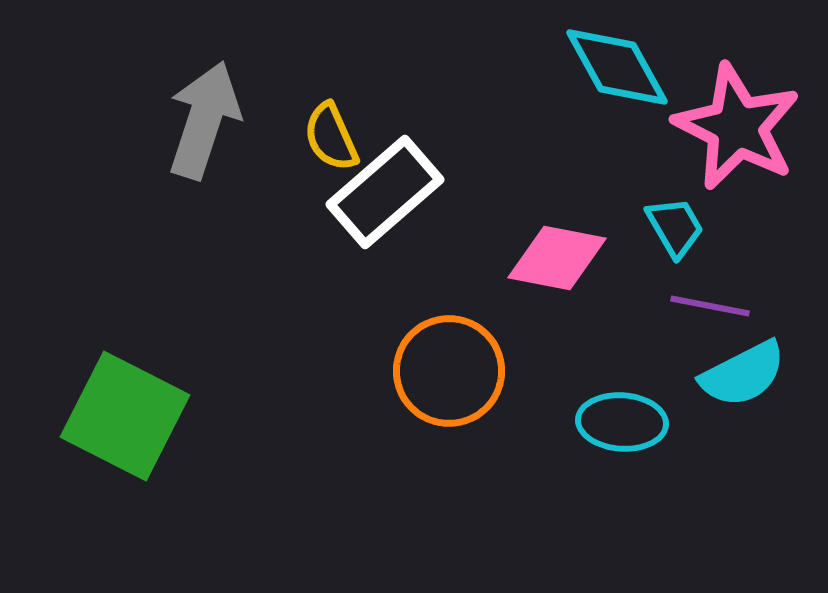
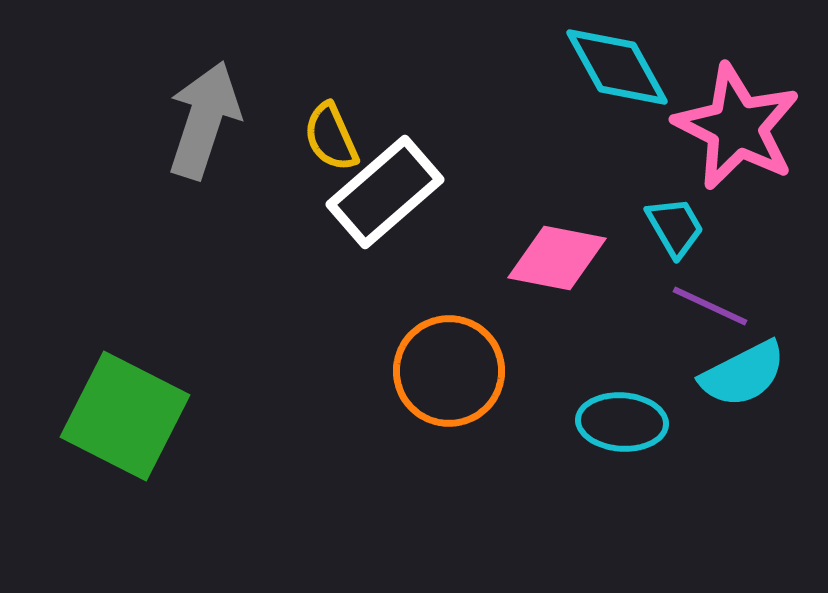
purple line: rotated 14 degrees clockwise
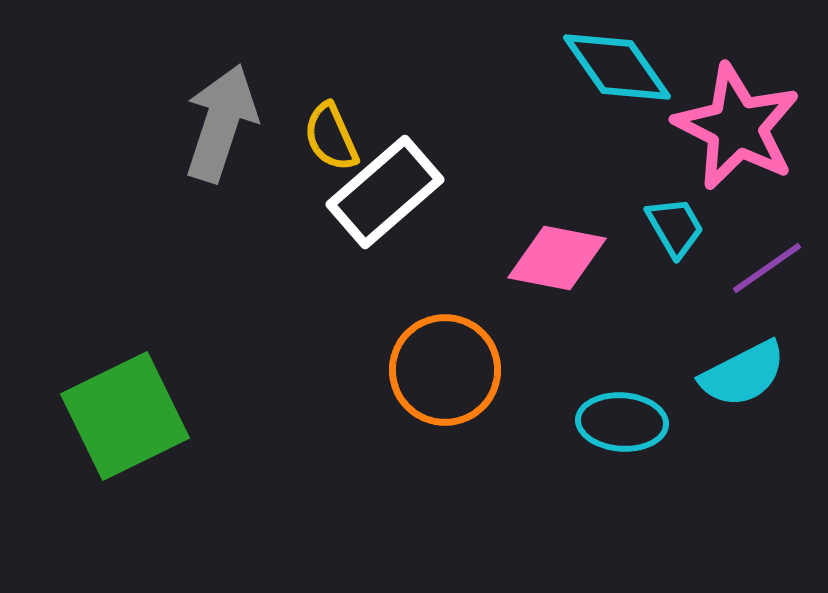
cyan diamond: rotated 6 degrees counterclockwise
gray arrow: moved 17 px right, 3 px down
purple line: moved 57 px right, 38 px up; rotated 60 degrees counterclockwise
orange circle: moved 4 px left, 1 px up
green square: rotated 37 degrees clockwise
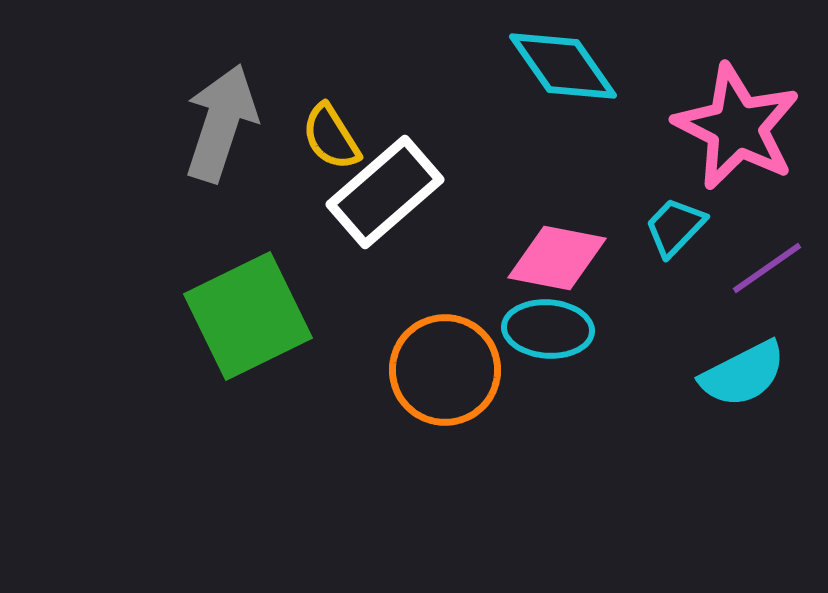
cyan diamond: moved 54 px left, 1 px up
yellow semicircle: rotated 8 degrees counterclockwise
cyan trapezoid: rotated 106 degrees counterclockwise
green square: moved 123 px right, 100 px up
cyan ellipse: moved 74 px left, 93 px up
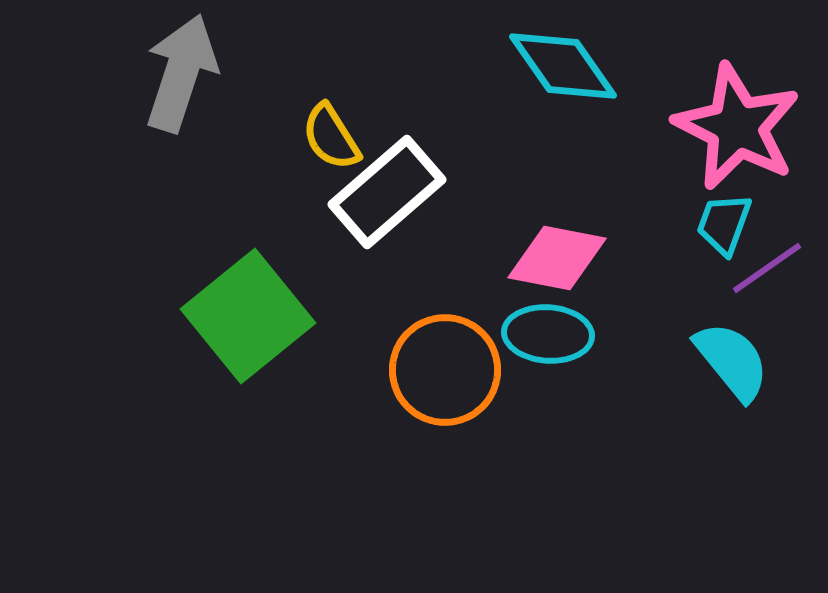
gray arrow: moved 40 px left, 50 px up
white rectangle: moved 2 px right
cyan trapezoid: moved 49 px right, 3 px up; rotated 24 degrees counterclockwise
green square: rotated 13 degrees counterclockwise
cyan ellipse: moved 5 px down
cyan semicircle: moved 11 px left, 13 px up; rotated 102 degrees counterclockwise
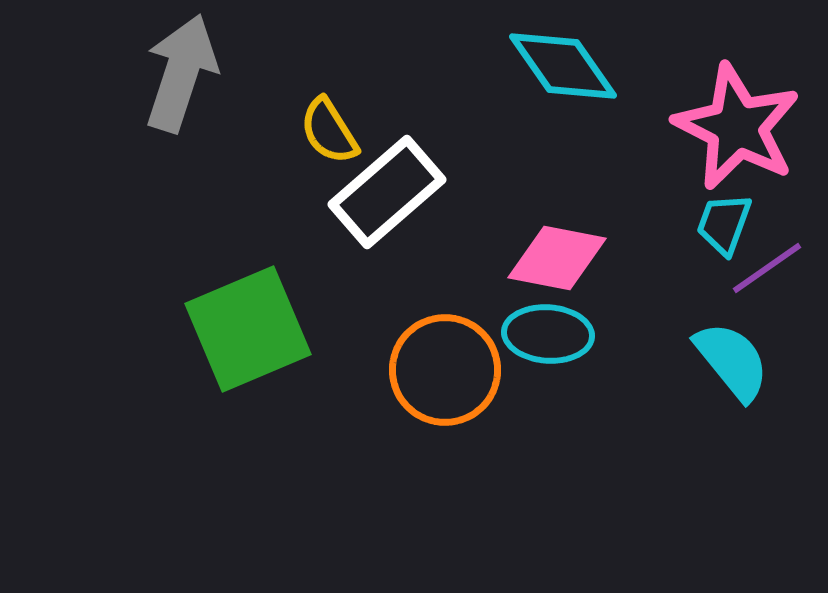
yellow semicircle: moved 2 px left, 6 px up
green square: moved 13 px down; rotated 16 degrees clockwise
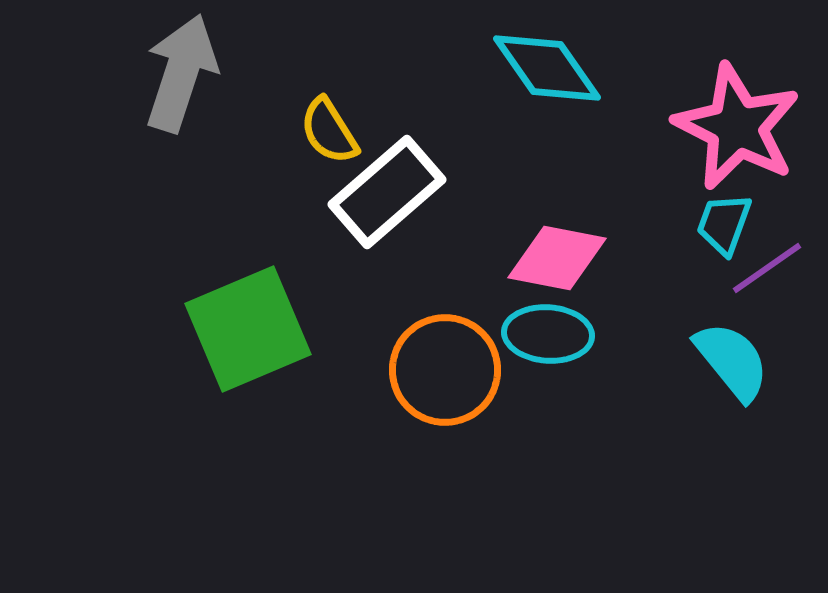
cyan diamond: moved 16 px left, 2 px down
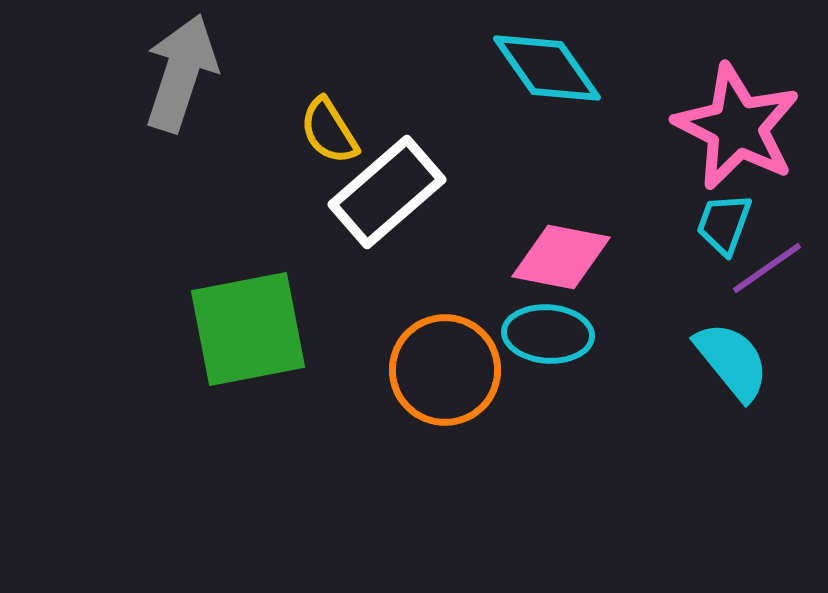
pink diamond: moved 4 px right, 1 px up
green square: rotated 12 degrees clockwise
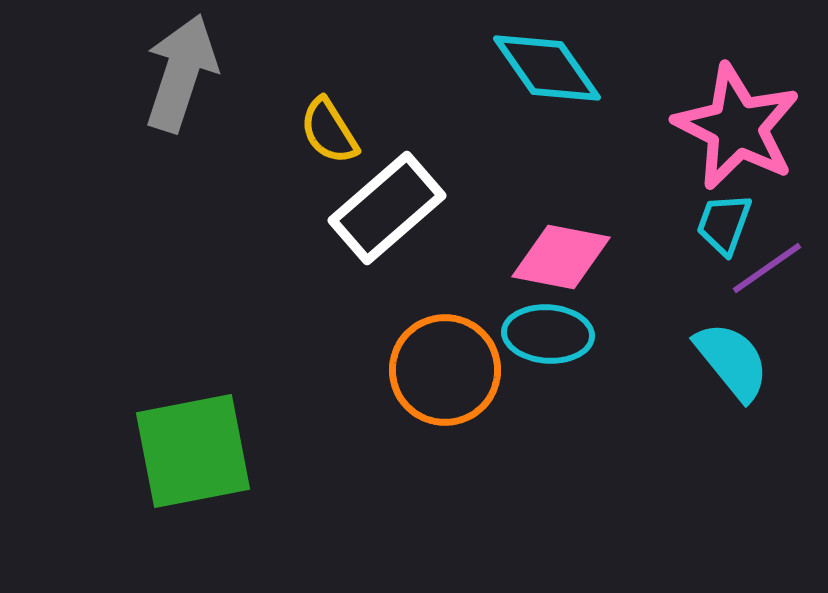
white rectangle: moved 16 px down
green square: moved 55 px left, 122 px down
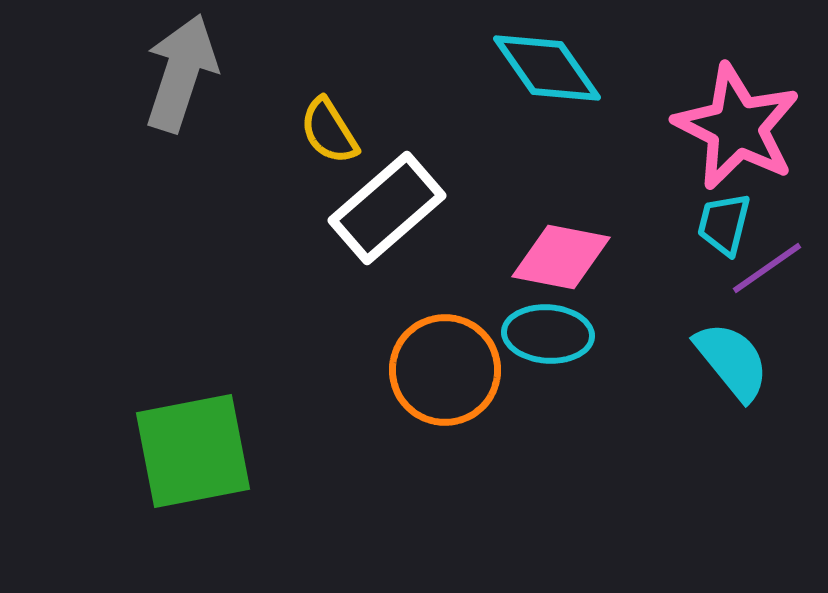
cyan trapezoid: rotated 6 degrees counterclockwise
